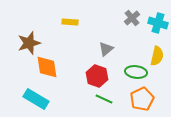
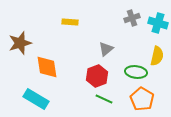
gray cross: rotated 21 degrees clockwise
brown star: moved 9 px left
red hexagon: rotated 20 degrees clockwise
orange pentagon: rotated 15 degrees counterclockwise
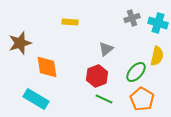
green ellipse: rotated 55 degrees counterclockwise
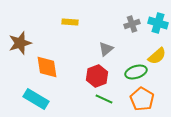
gray cross: moved 6 px down
yellow semicircle: rotated 36 degrees clockwise
green ellipse: rotated 30 degrees clockwise
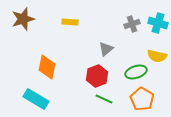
brown star: moved 3 px right, 24 px up
yellow semicircle: rotated 54 degrees clockwise
orange diamond: rotated 20 degrees clockwise
